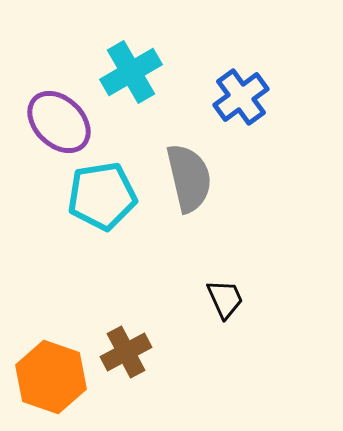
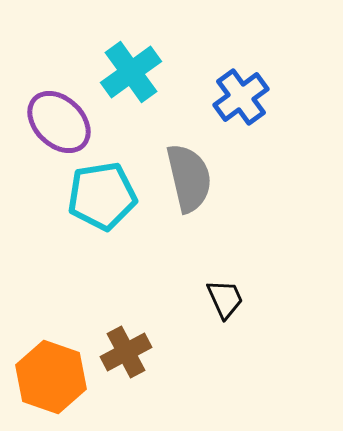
cyan cross: rotated 6 degrees counterclockwise
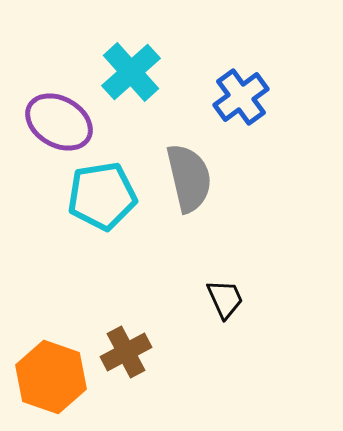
cyan cross: rotated 6 degrees counterclockwise
purple ellipse: rotated 14 degrees counterclockwise
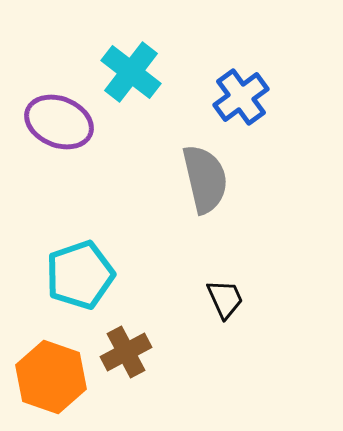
cyan cross: rotated 10 degrees counterclockwise
purple ellipse: rotated 8 degrees counterclockwise
gray semicircle: moved 16 px right, 1 px down
cyan pentagon: moved 22 px left, 79 px down; rotated 10 degrees counterclockwise
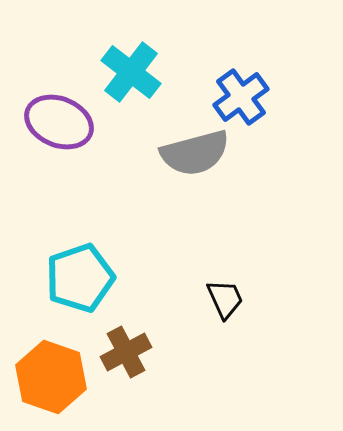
gray semicircle: moved 10 px left, 26 px up; rotated 88 degrees clockwise
cyan pentagon: moved 3 px down
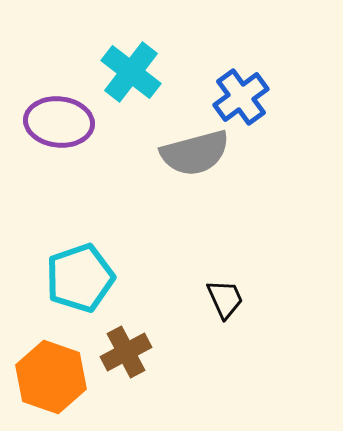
purple ellipse: rotated 16 degrees counterclockwise
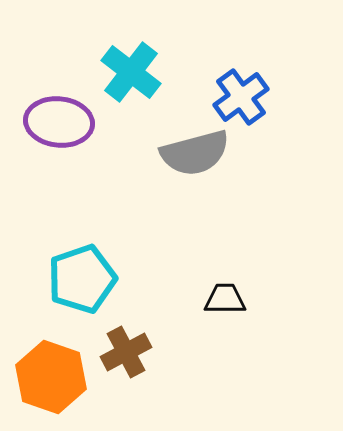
cyan pentagon: moved 2 px right, 1 px down
black trapezoid: rotated 66 degrees counterclockwise
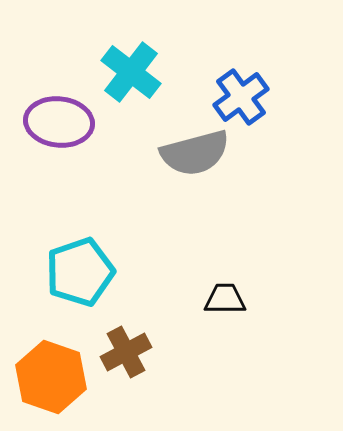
cyan pentagon: moved 2 px left, 7 px up
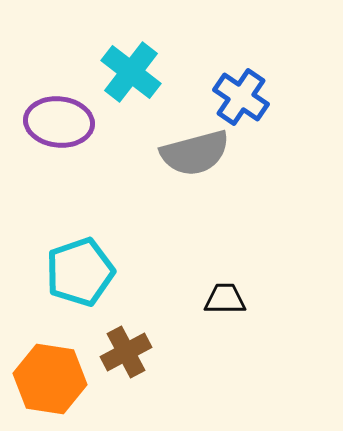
blue cross: rotated 20 degrees counterclockwise
orange hexagon: moved 1 px left, 2 px down; rotated 10 degrees counterclockwise
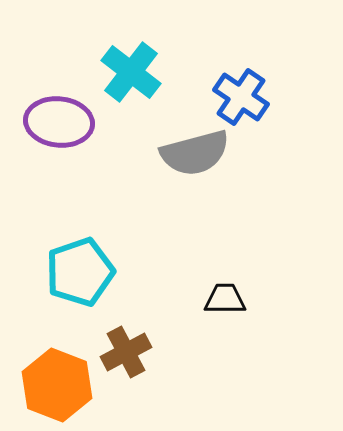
orange hexagon: moved 7 px right, 6 px down; rotated 12 degrees clockwise
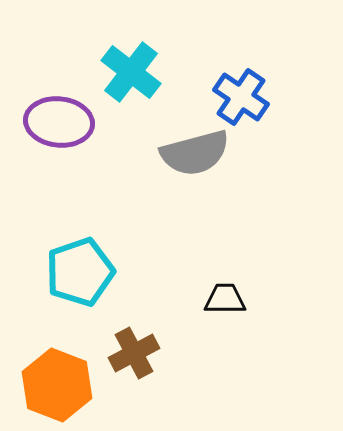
brown cross: moved 8 px right, 1 px down
